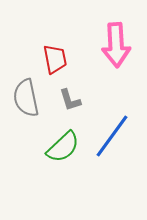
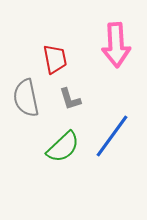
gray L-shape: moved 1 px up
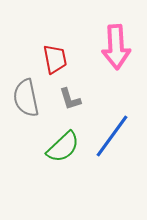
pink arrow: moved 2 px down
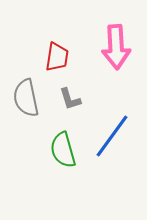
red trapezoid: moved 2 px right, 2 px up; rotated 20 degrees clockwise
green semicircle: moved 3 px down; rotated 117 degrees clockwise
